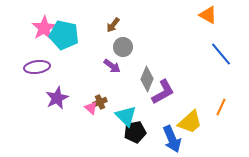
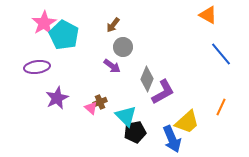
pink star: moved 5 px up
cyan pentagon: rotated 16 degrees clockwise
yellow trapezoid: moved 3 px left
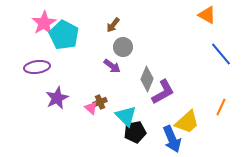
orange triangle: moved 1 px left
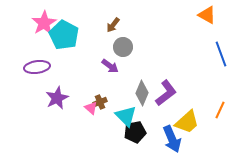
blue line: rotated 20 degrees clockwise
purple arrow: moved 2 px left
gray diamond: moved 5 px left, 14 px down
purple L-shape: moved 3 px right, 1 px down; rotated 8 degrees counterclockwise
orange line: moved 1 px left, 3 px down
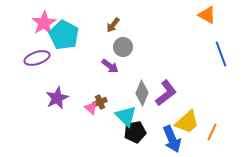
purple ellipse: moved 9 px up; rotated 10 degrees counterclockwise
orange line: moved 8 px left, 22 px down
